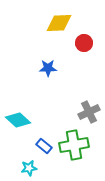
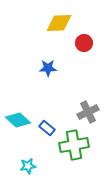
gray cross: moved 1 px left
blue rectangle: moved 3 px right, 18 px up
cyan star: moved 1 px left, 2 px up
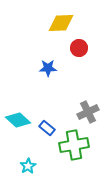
yellow diamond: moved 2 px right
red circle: moved 5 px left, 5 px down
cyan star: rotated 21 degrees counterclockwise
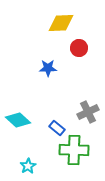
blue rectangle: moved 10 px right
green cross: moved 5 px down; rotated 12 degrees clockwise
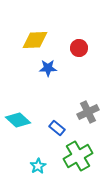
yellow diamond: moved 26 px left, 17 px down
green cross: moved 4 px right, 6 px down; rotated 32 degrees counterclockwise
cyan star: moved 10 px right
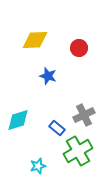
blue star: moved 8 px down; rotated 18 degrees clockwise
gray cross: moved 4 px left, 3 px down
cyan diamond: rotated 60 degrees counterclockwise
green cross: moved 5 px up
cyan star: rotated 14 degrees clockwise
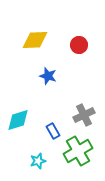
red circle: moved 3 px up
blue rectangle: moved 4 px left, 3 px down; rotated 21 degrees clockwise
cyan star: moved 5 px up
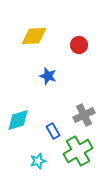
yellow diamond: moved 1 px left, 4 px up
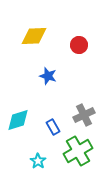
blue rectangle: moved 4 px up
cyan star: rotated 21 degrees counterclockwise
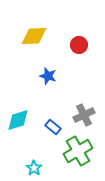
blue rectangle: rotated 21 degrees counterclockwise
cyan star: moved 4 px left, 7 px down
